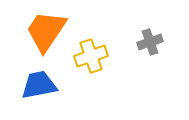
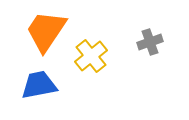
yellow cross: rotated 20 degrees counterclockwise
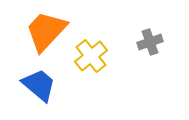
orange trapezoid: rotated 9 degrees clockwise
blue trapezoid: rotated 51 degrees clockwise
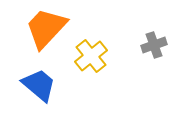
orange trapezoid: moved 3 px up
gray cross: moved 4 px right, 3 px down
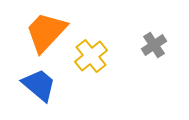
orange trapezoid: moved 4 px down
gray cross: rotated 15 degrees counterclockwise
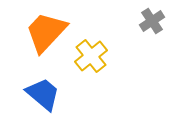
gray cross: moved 2 px left, 24 px up
blue trapezoid: moved 4 px right, 9 px down
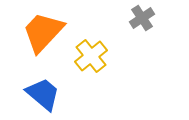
gray cross: moved 10 px left, 3 px up
orange trapezoid: moved 3 px left
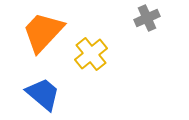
gray cross: moved 5 px right; rotated 10 degrees clockwise
yellow cross: moved 2 px up
